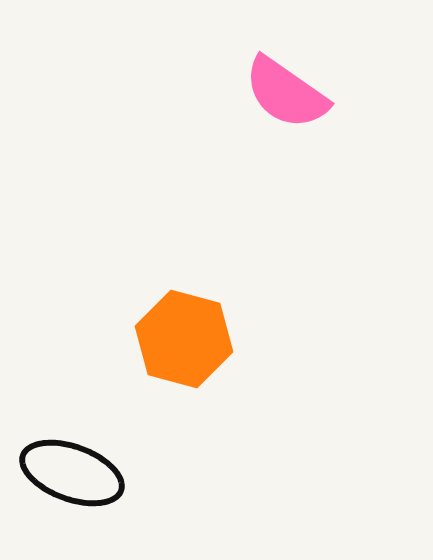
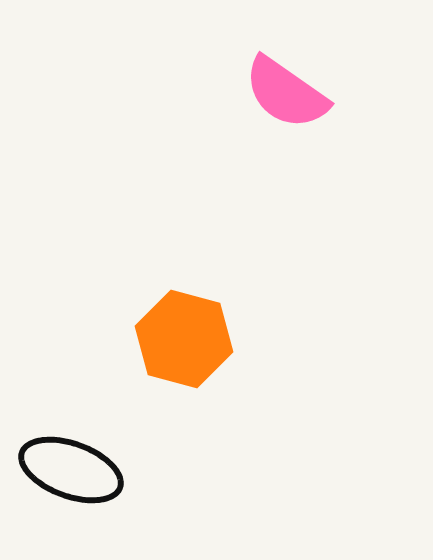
black ellipse: moved 1 px left, 3 px up
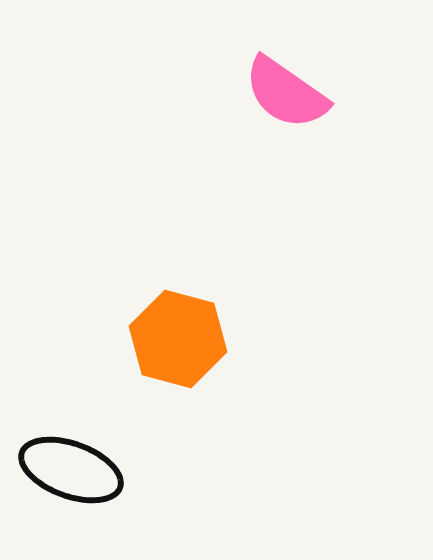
orange hexagon: moved 6 px left
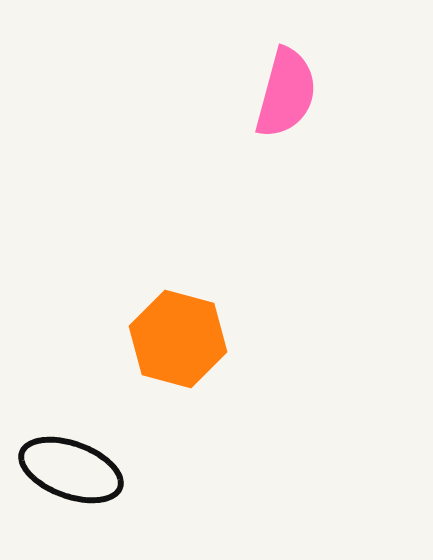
pink semicircle: rotated 110 degrees counterclockwise
